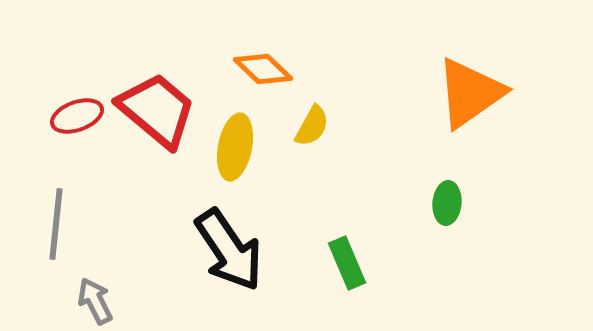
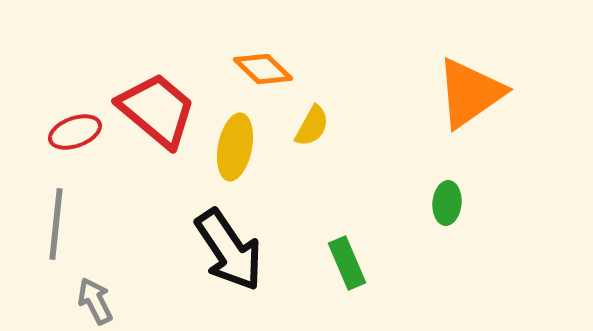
red ellipse: moved 2 px left, 16 px down
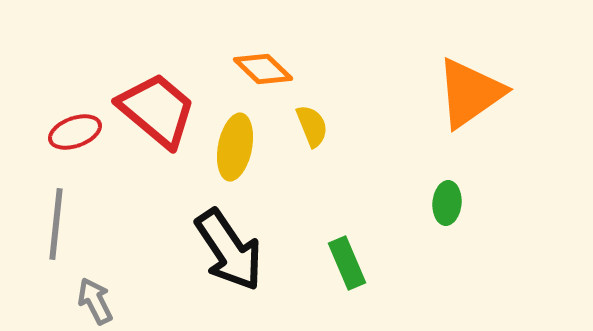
yellow semicircle: rotated 51 degrees counterclockwise
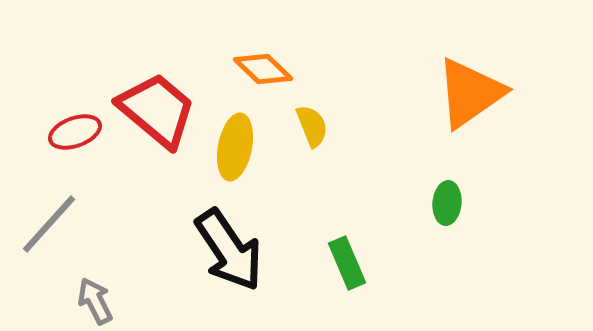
gray line: moved 7 px left; rotated 36 degrees clockwise
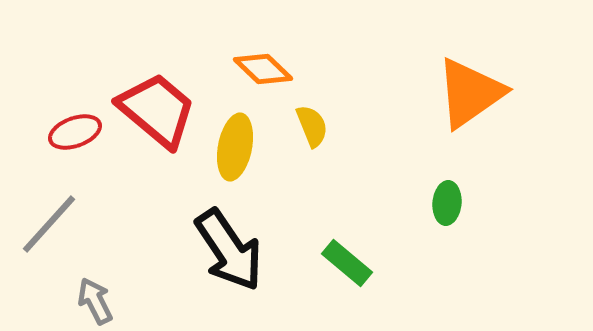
green rectangle: rotated 27 degrees counterclockwise
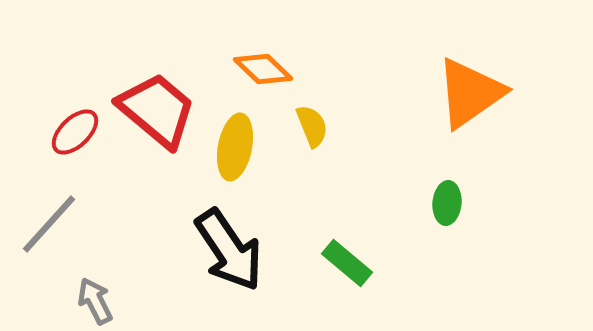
red ellipse: rotated 24 degrees counterclockwise
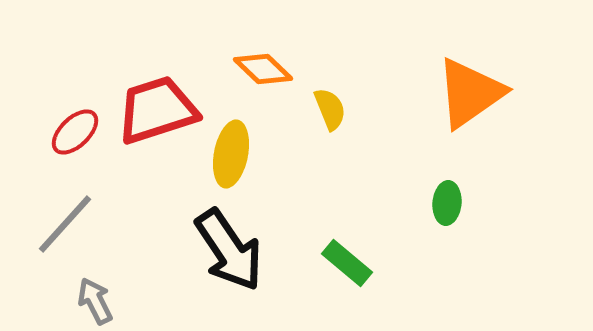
red trapezoid: rotated 58 degrees counterclockwise
yellow semicircle: moved 18 px right, 17 px up
yellow ellipse: moved 4 px left, 7 px down
gray line: moved 16 px right
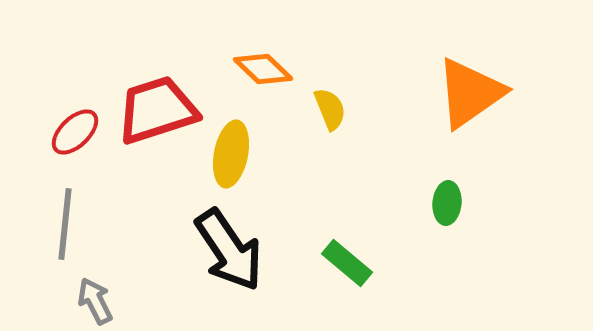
gray line: rotated 36 degrees counterclockwise
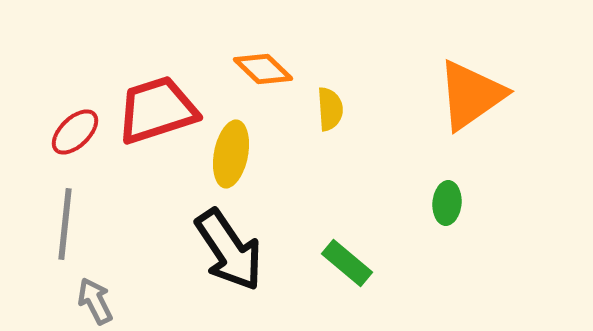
orange triangle: moved 1 px right, 2 px down
yellow semicircle: rotated 18 degrees clockwise
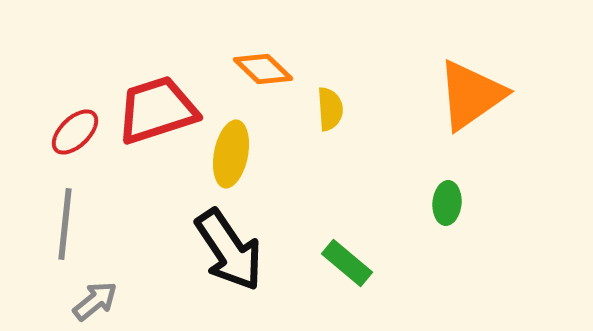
gray arrow: rotated 78 degrees clockwise
